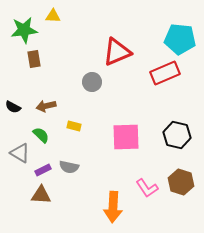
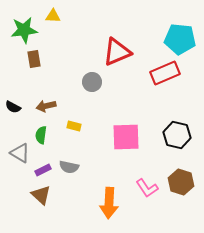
green semicircle: rotated 126 degrees counterclockwise
brown triangle: rotated 40 degrees clockwise
orange arrow: moved 4 px left, 4 px up
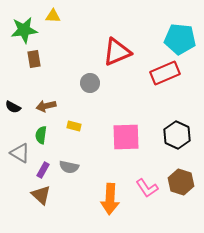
gray circle: moved 2 px left, 1 px down
black hexagon: rotated 12 degrees clockwise
purple rectangle: rotated 35 degrees counterclockwise
orange arrow: moved 1 px right, 4 px up
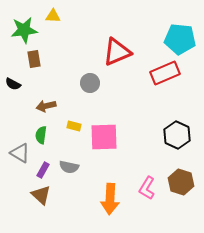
black semicircle: moved 23 px up
pink square: moved 22 px left
pink L-shape: rotated 65 degrees clockwise
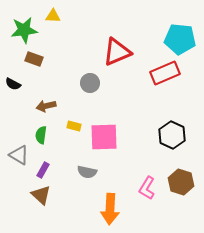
brown rectangle: rotated 60 degrees counterclockwise
black hexagon: moved 5 px left
gray triangle: moved 1 px left, 2 px down
gray semicircle: moved 18 px right, 5 px down
orange arrow: moved 10 px down
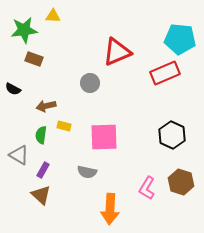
black semicircle: moved 5 px down
yellow rectangle: moved 10 px left
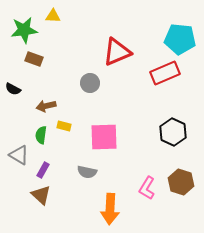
black hexagon: moved 1 px right, 3 px up
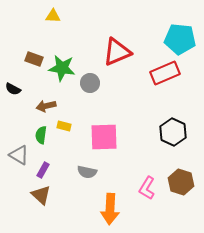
green star: moved 38 px right, 38 px down; rotated 16 degrees clockwise
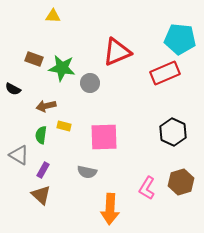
brown hexagon: rotated 25 degrees clockwise
